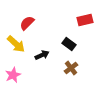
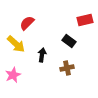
black rectangle: moved 3 px up
black arrow: rotated 56 degrees counterclockwise
brown cross: moved 4 px left; rotated 24 degrees clockwise
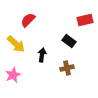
red semicircle: moved 1 px right, 3 px up
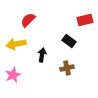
yellow arrow: rotated 126 degrees clockwise
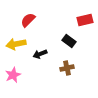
black arrow: moved 2 px left, 1 px up; rotated 120 degrees counterclockwise
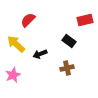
yellow arrow: rotated 54 degrees clockwise
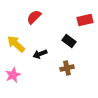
red semicircle: moved 6 px right, 3 px up
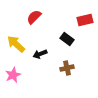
black rectangle: moved 2 px left, 2 px up
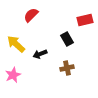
red semicircle: moved 3 px left, 2 px up
black rectangle: rotated 24 degrees clockwise
